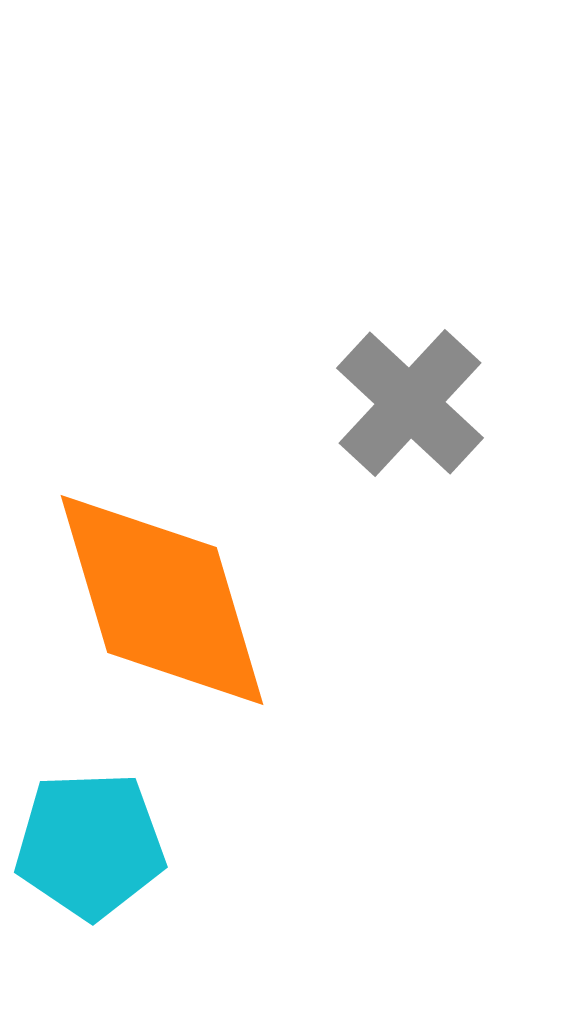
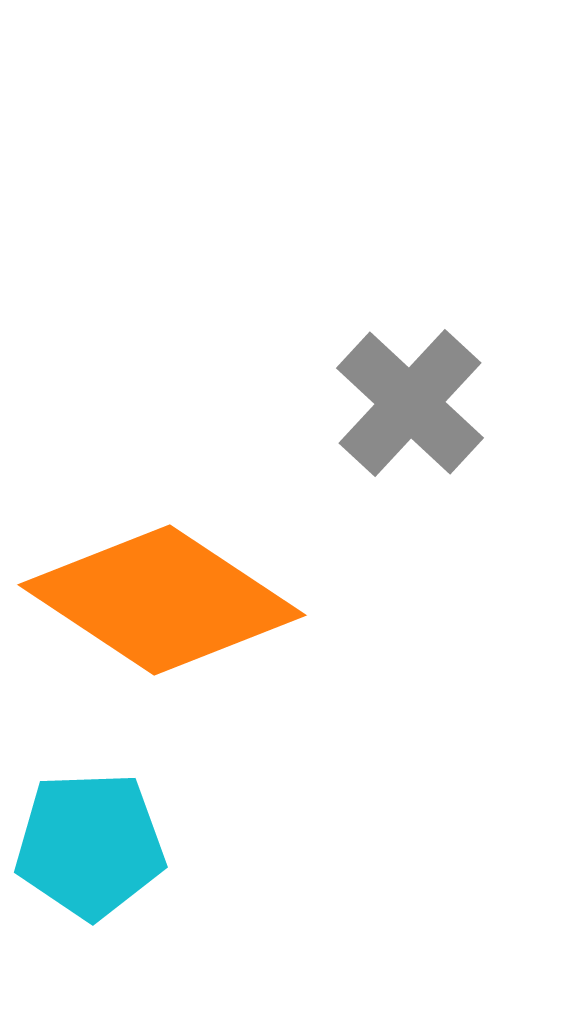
orange diamond: rotated 40 degrees counterclockwise
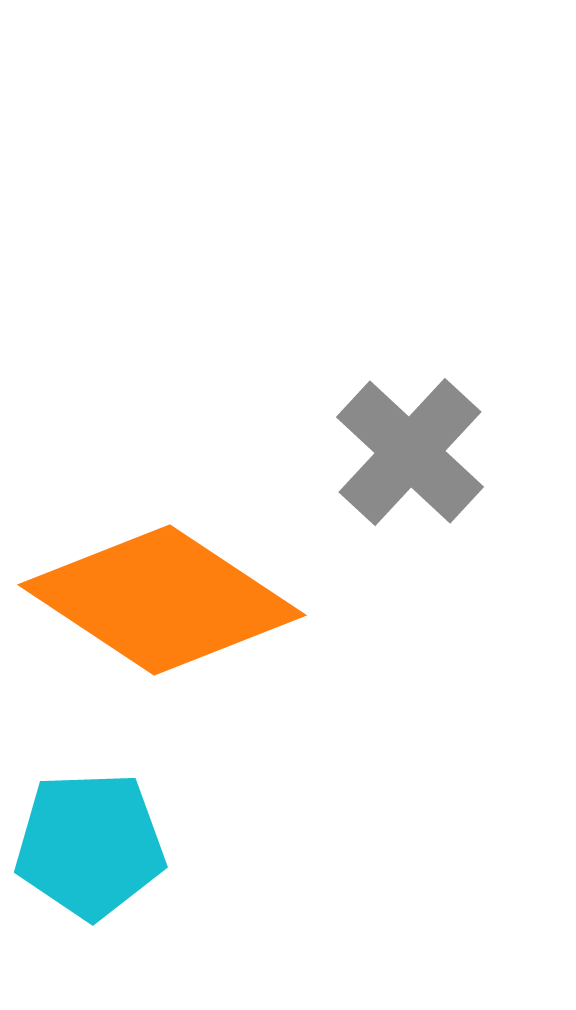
gray cross: moved 49 px down
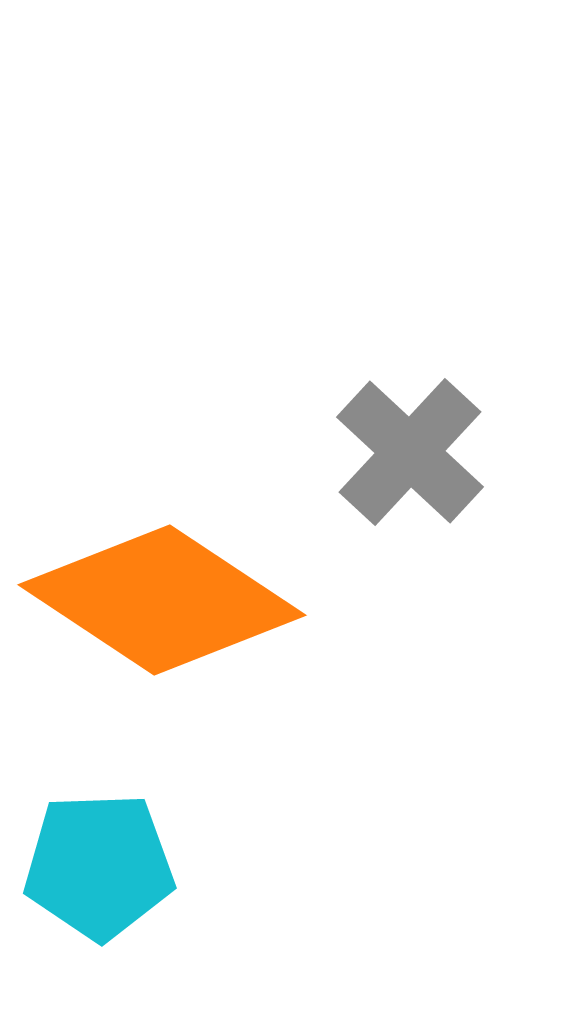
cyan pentagon: moved 9 px right, 21 px down
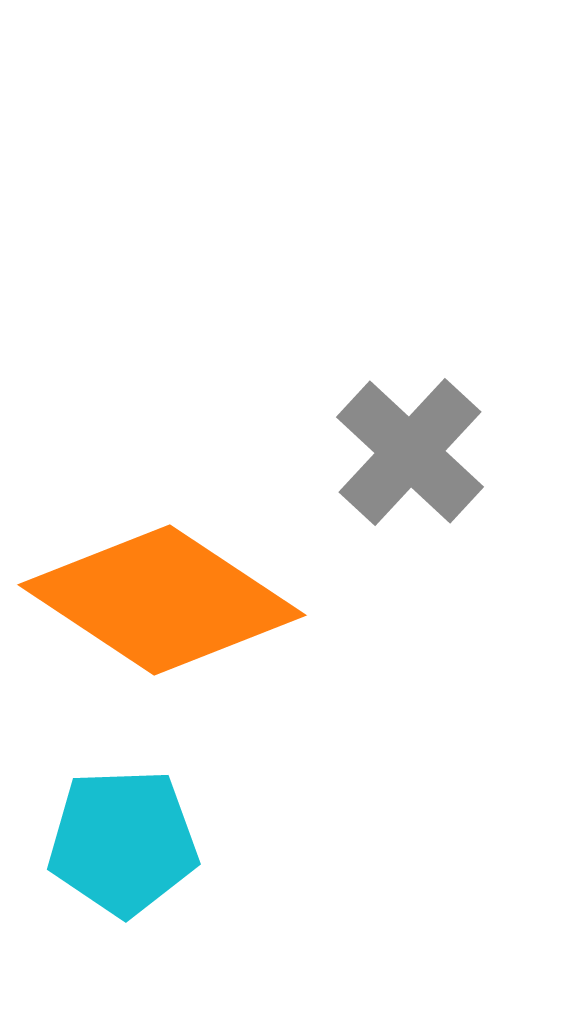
cyan pentagon: moved 24 px right, 24 px up
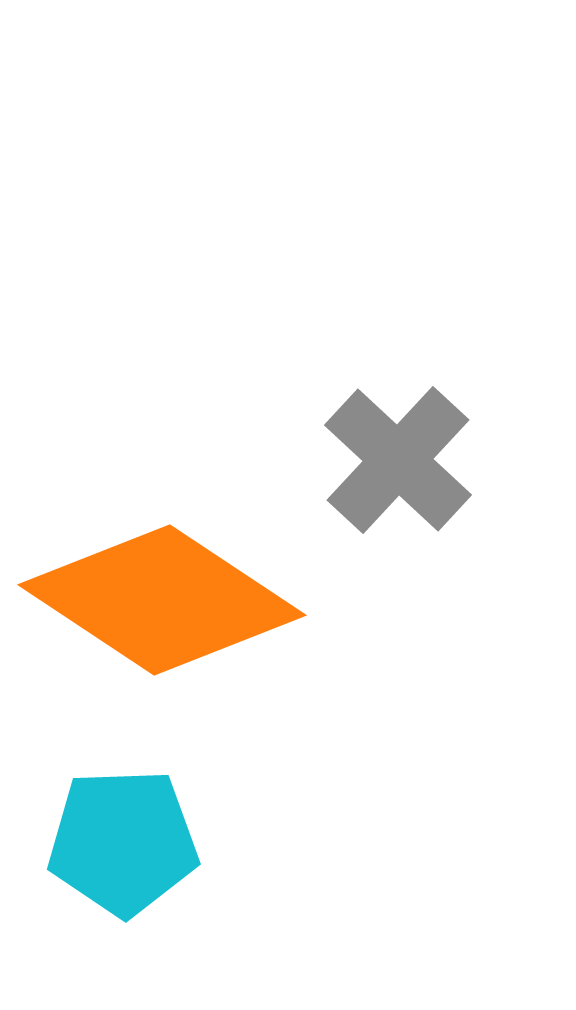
gray cross: moved 12 px left, 8 px down
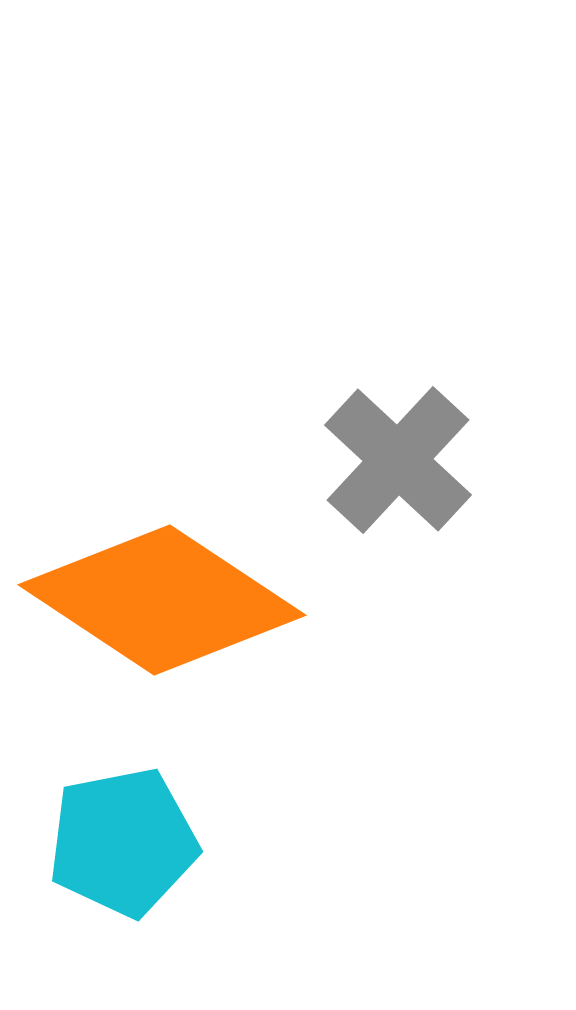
cyan pentagon: rotated 9 degrees counterclockwise
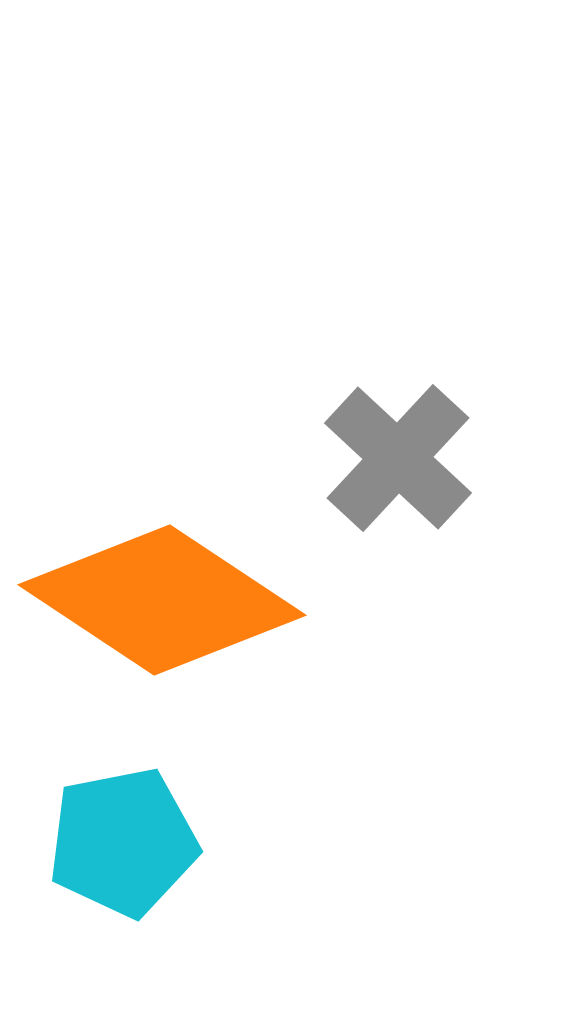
gray cross: moved 2 px up
